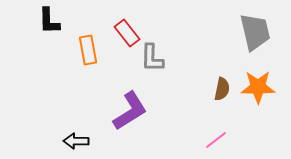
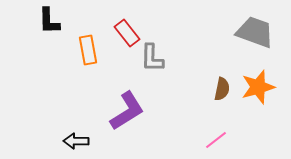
gray trapezoid: rotated 57 degrees counterclockwise
orange star: rotated 16 degrees counterclockwise
purple L-shape: moved 3 px left
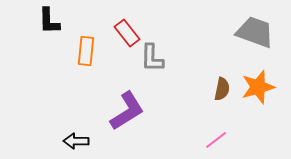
orange rectangle: moved 2 px left, 1 px down; rotated 16 degrees clockwise
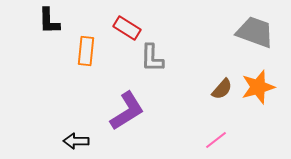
red rectangle: moved 5 px up; rotated 20 degrees counterclockwise
brown semicircle: rotated 30 degrees clockwise
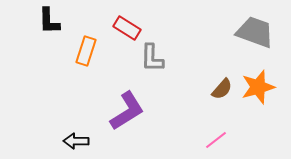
orange rectangle: rotated 12 degrees clockwise
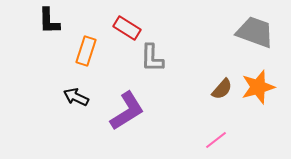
black arrow: moved 44 px up; rotated 25 degrees clockwise
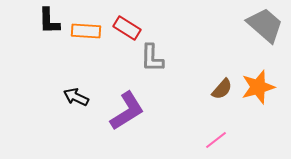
gray trapezoid: moved 10 px right, 7 px up; rotated 21 degrees clockwise
orange rectangle: moved 20 px up; rotated 76 degrees clockwise
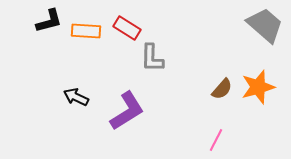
black L-shape: rotated 104 degrees counterclockwise
pink line: rotated 25 degrees counterclockwise
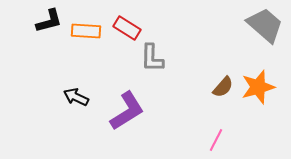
brown semicircle: moved 1 px right, 2 px up
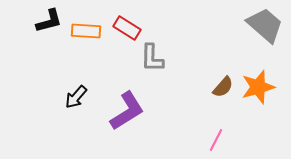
black arrow: rotated 75 degrees counterclockwise
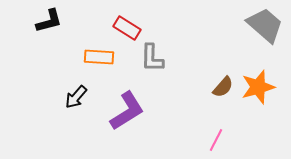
orange rectangle: moved 13 px right, 26 px down
